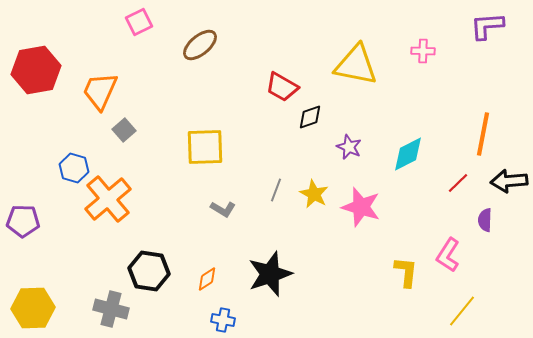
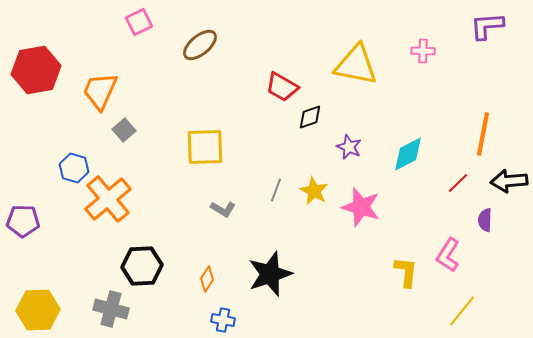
yellow star: moved 3 px up
black hexagon: moved 7 px left, 5 px up; rotated 12 degrees counterclockwise
orange diamond: rotated 25 degrees counterclockwise
yellow hexagon: moved 5 px right, 2 px down
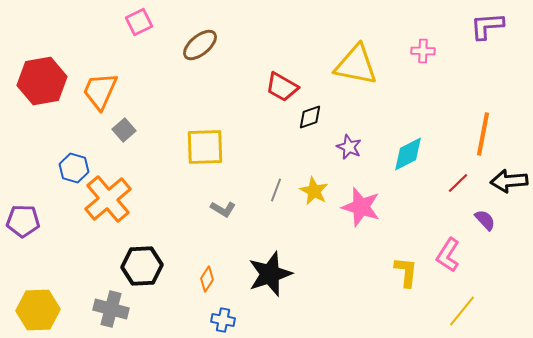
red hexagon: moved 6 px right, 11 px down
purple semicircle: rotated 135 degrees clockwise
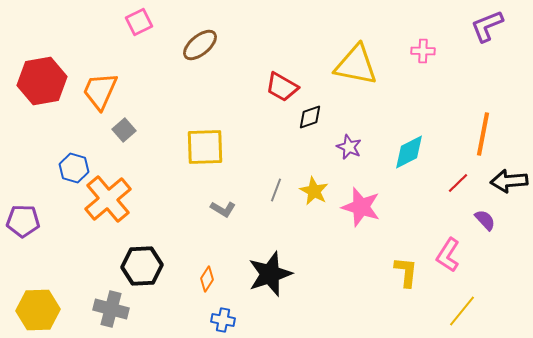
purple L-shape: rotated 18 degrees counterclockwise
cyan diamond: moved 1 px right, 2 px up
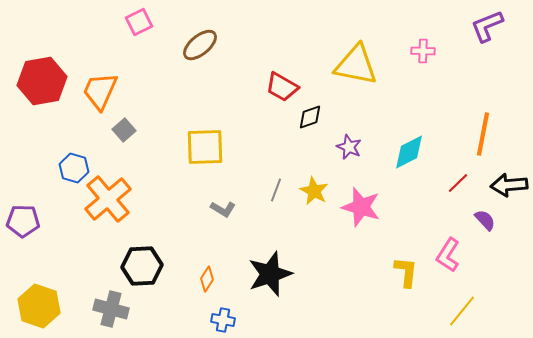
black arrow: moved 4 px down
yellow hexagon: moved 1 px right, 4 px up; rotated 21 degrees clockwise
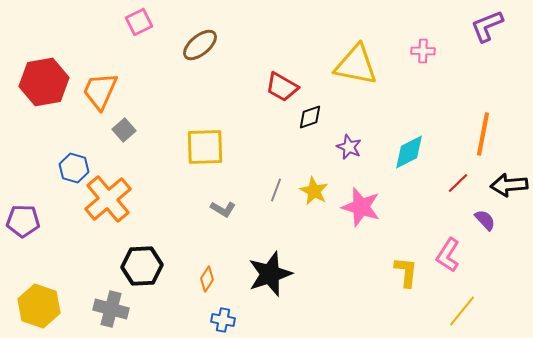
red hexagon: moved 2 px right, 1 px down
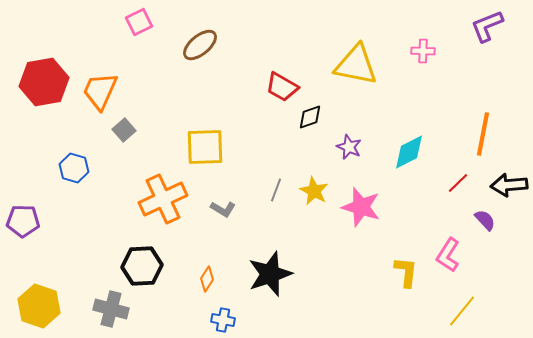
orange cross: moved 55 px right; rotated 15 degrees clockwise
